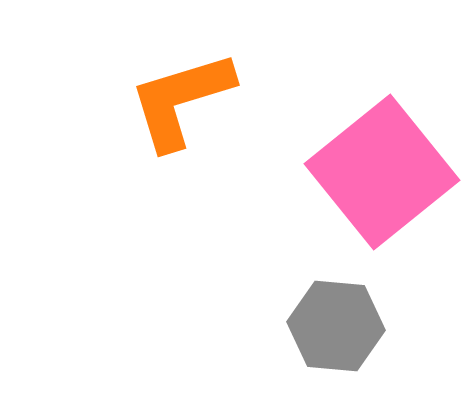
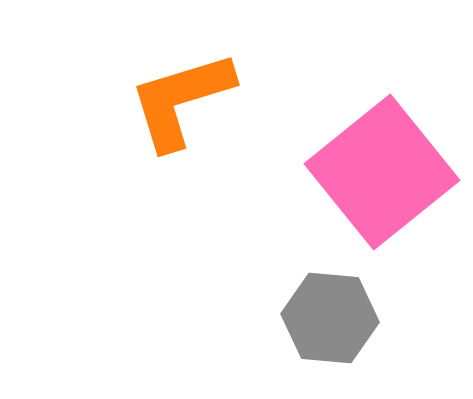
gray hexagon: moved 6 px left, 8 px up
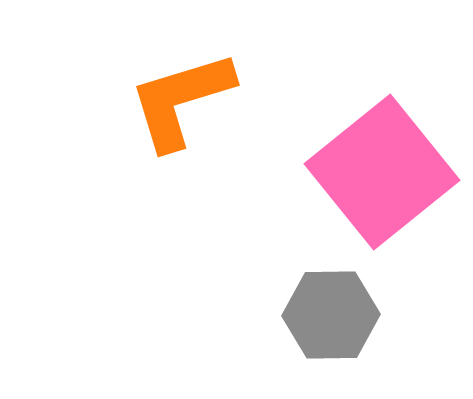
gray hexagon: moved 1 px right, 3 px up; rotated 6 degrees counterclockwise
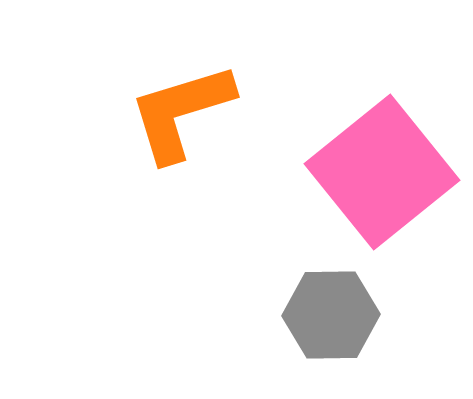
orange L-shape: moved 12 px down
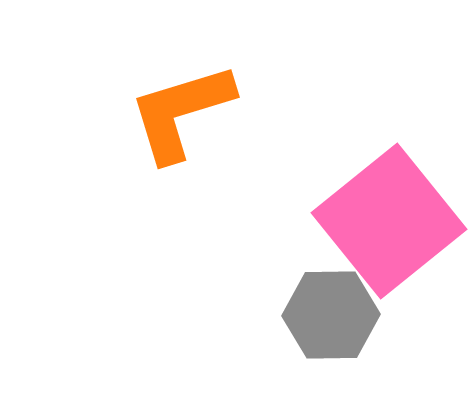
pink square: moved 7 px right, 49 px down
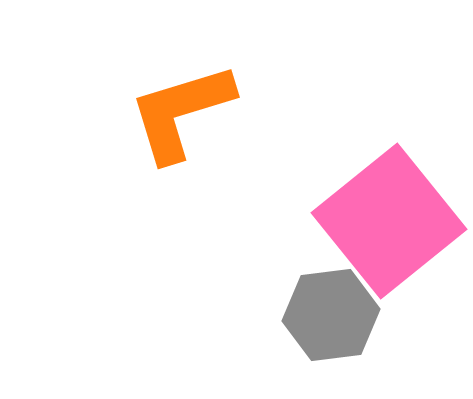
gray hexagon: rotated 6 degrees counterclockwise
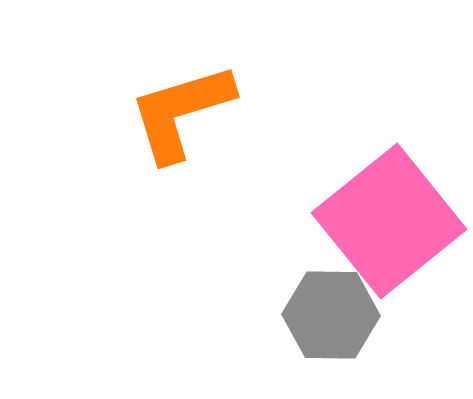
gray hexagon: rotated 8 degrees clockwise
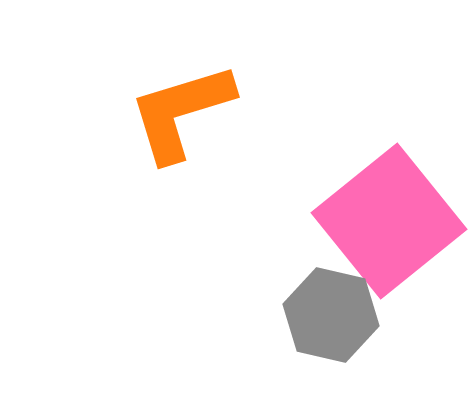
gray hexagon: rotated 12 degrees clockwise
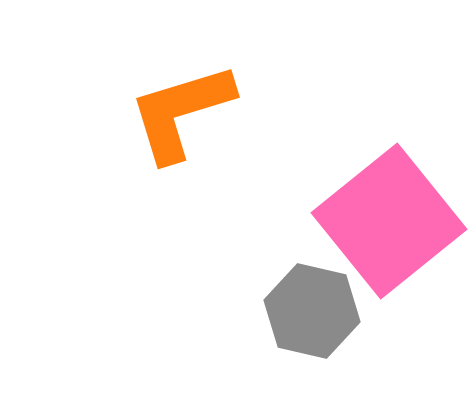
gray hexagon: moved 19 px left, 4 px up
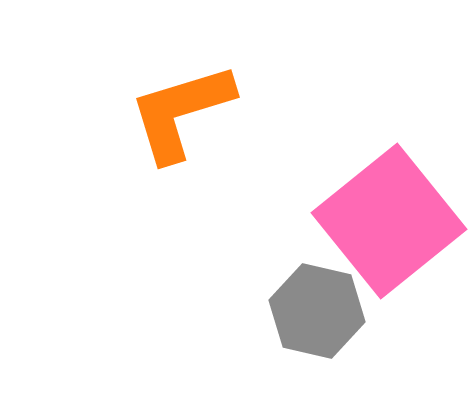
gray hexagon: moved 5 px right
